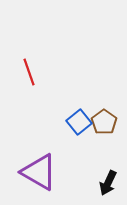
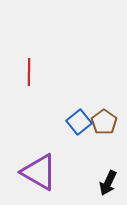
red line: rotated 20 degrees clockwise
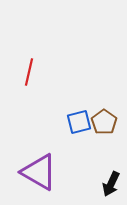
red line: rotated 12 degrees clockwise
blue square: rotated 25 degrees clockwise
black arrow: moved 3 px right, 1 px down
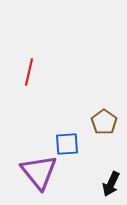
blue square: moved 12 px left, 22 px down; rotated 10 degrees clockwise
purple triangle: rotated 21 degrees clockwise
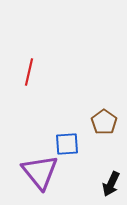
purple triangle: moved 1 px right
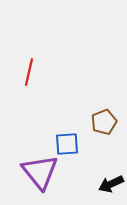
brown pentagon: rotated 15 degrees clockwise
black arrow: rotated 40 degrees clockwise
